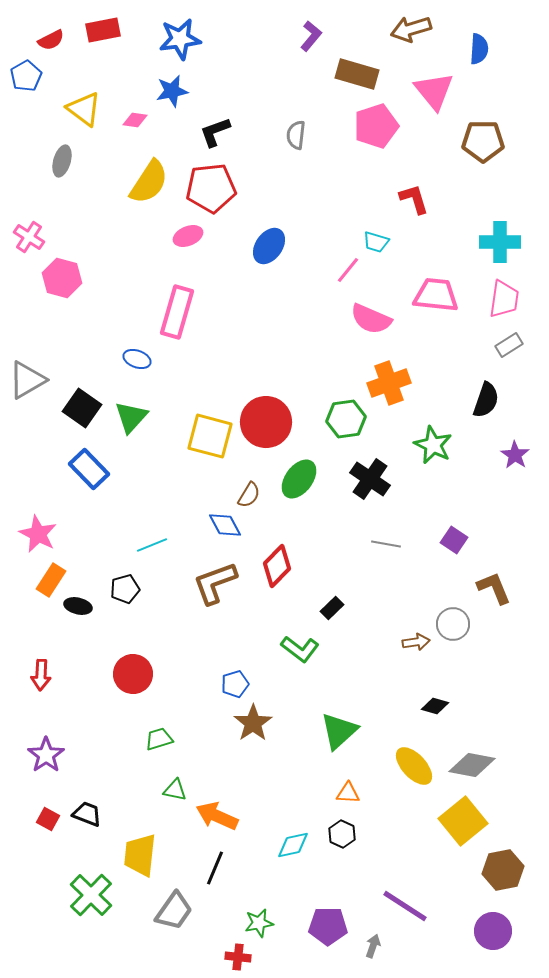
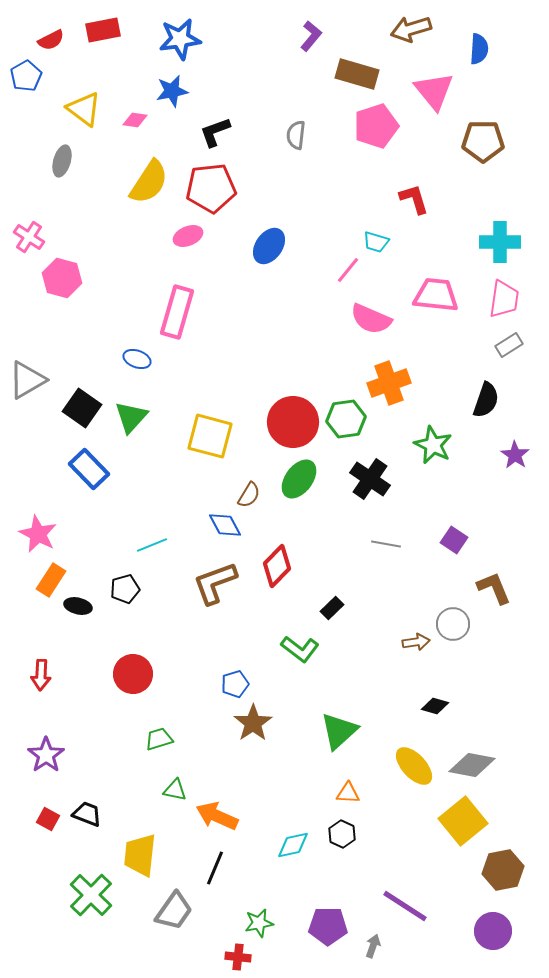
red circle at (266, 422): moved 27 px right
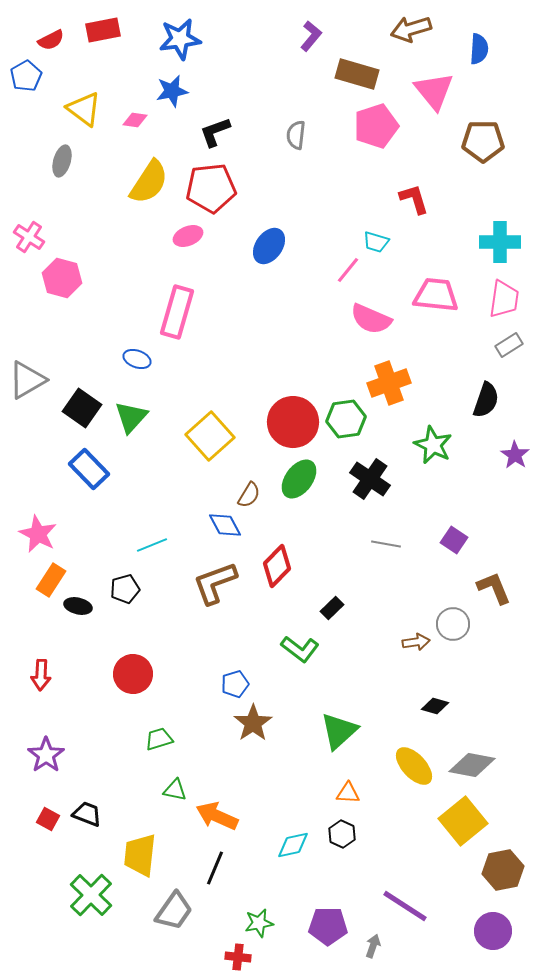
yellow square at (210, 436): rotated 33 degrees clockwise
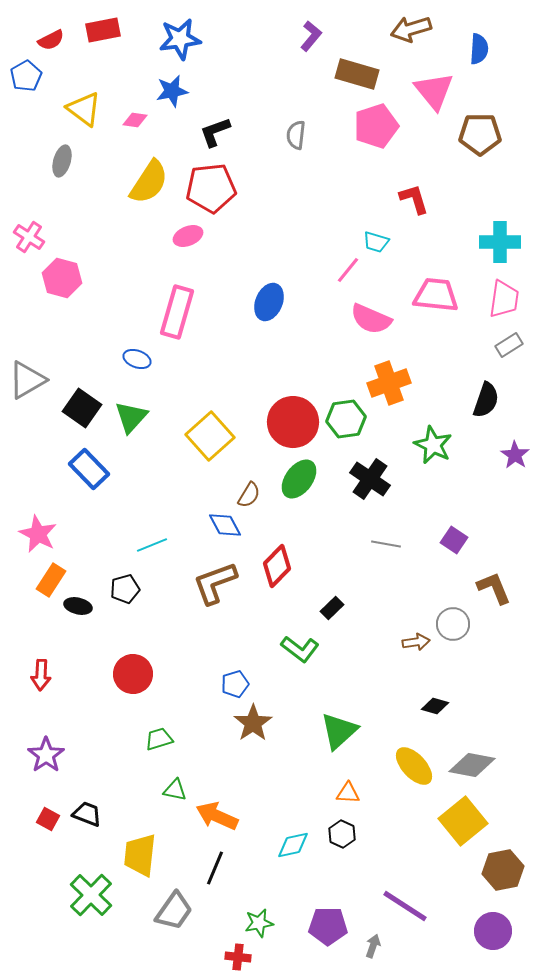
brown pentagon at (483, 141): moved 3 px left, 7 px up
blue ellipse at (269, 246): moved 56 px down; rotated 12 degrees counterclockwise
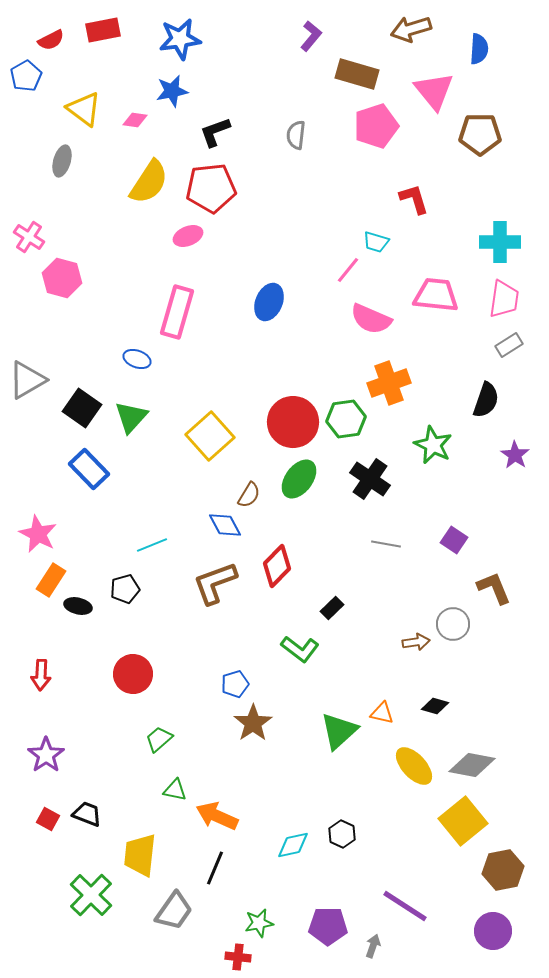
green trapezoid at (159, 739): rotated 24 degrees counterclockwise
orange triangle at (348, 793): moved 34 px right, 80 px up; rotated 10 degrees clockwise
